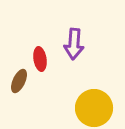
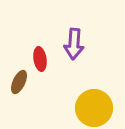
brown ellipse: moved 1 px down
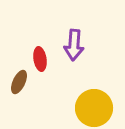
purple arrow: moved 1 px down
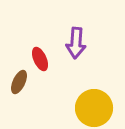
purple arrow: moved 2 px right, 2 px up
red ellipse: rotated 15 degrees counterclockwise
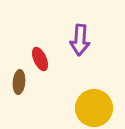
purple arrow: moved 4 px right, 3 px up
brown ellipse: rotated 20 degrees counterclockwise
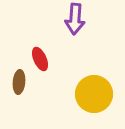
purple arrow: moved 5 px left, 21 px up
yellow circle: moved 14 px up
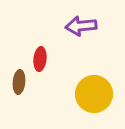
purple arrow: moved 6 px right, 7 px down; rotated 80 degrees clockwise
red ellipse: rotated 30 degrees clockwise
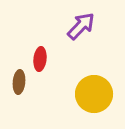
purple arrow: rotated 140 degrees clockwise
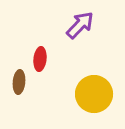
purple arrow: moved 1 px left, 1 px up
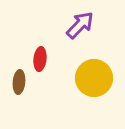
yellow circle: moved 16 px up
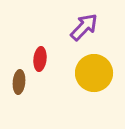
purple arrow: moved 4 px right, 2 px down
yellow circle: moved 5 px up
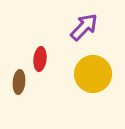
yellow circle: moved 1 px left, 1 px down
